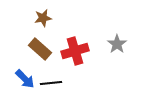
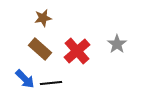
red cross: moved 2 px right; rotated 24 degrees counterclockwise
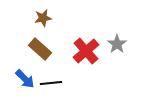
red cross: moved 9 px right
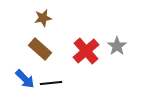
gray star: moved 2 px down
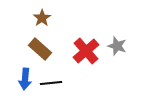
brown star: moved 1 px left; rotated 24 degrees counterclockwise
gray star: rotated 18 degrees counterclockwise
blue arrow: rotated 50 degrees clockwise
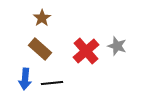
black line: moved 1 px right
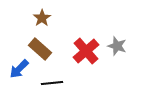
blue arrow: moved 6 px left, 10 px up; rotated 40 degrees clockwise
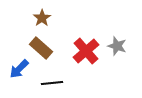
brown rectangle: moved 1 px right, 1 px up
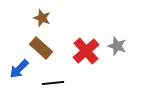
brown star: rotated 18 degrees counterclockwise
black line: moved 1 px right
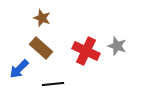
red cross: rotated 24 degrees counterclockwise
black line: moved 1 px down
